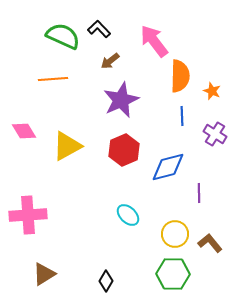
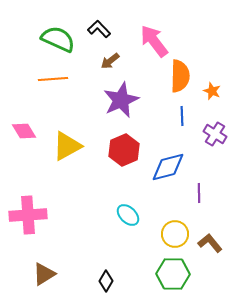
green semicircle: moved 5 px left, 3 px down
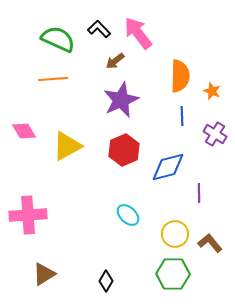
pink arrow: moved 16 px left, 8 px up
brown arrow: moved 5 px right
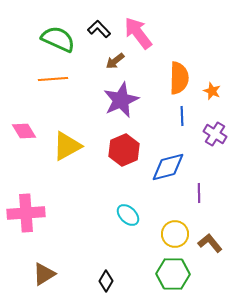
orange semicircle: moved 1 px left, 2 px down
pink cross: moved 2 px left, 2 px up
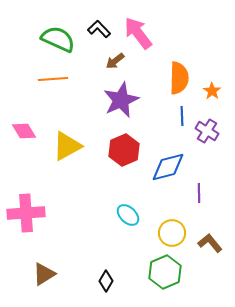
orange star: rotated 12 degrees clockwise
purple cross: moved 8 px left, 3 px up
yellow circle: moved 3 px left, 1 px up
green hexagon: moved 8 px left, 2 px up; rotated 24 degrees counterclockwise
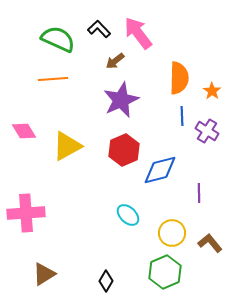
blue diamond: moved 8 px left, 3 px down
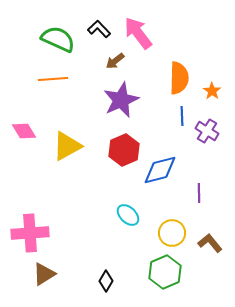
pink cross: moved 4 px right, 20 px down
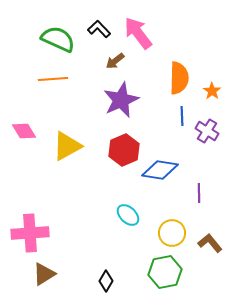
blue diamond: rotated 24 degrees clockwise
green hexagon: rotated 12 degrees clockwise
